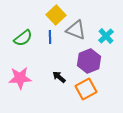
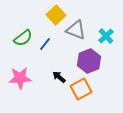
blue line: moved 5 px left, 7 px down; rotated 40 degrees clockwise
orange square: moved 5 px left
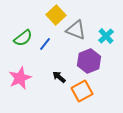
pink star: rotated 20 degrees counterclockwise
orange square: moved 1 px right, 2 px down
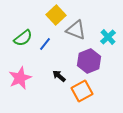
cyan cross: moved 2 px right, 1 px down
black arrow: moved 1 px up
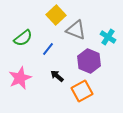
cyan cross: rotated 14 degrees counterclockwise
blue line: moved 3 px right, 5 px down
purple hexagon: rotated 15 degrees counterclockwise
black arrow: moved 2 px left
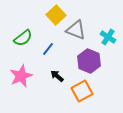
pink star: moved 1 px right, 2 px up
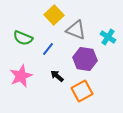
yellow square: moved 2 px left
green semicircle: rotated 60 degrees clockwise
purple hexagon: moved 4 px left, 2 px up; rotated 15 degrees counterclockwise
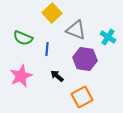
yellow square: moved 2 px left, 2 px up
blue line: moved 1 px left; rotated 32 degrees counterclockwise
orange square: moved 6 px down
